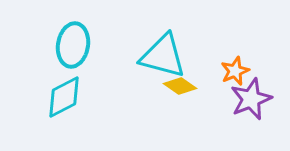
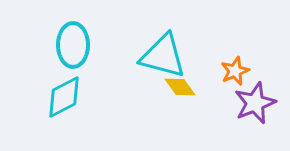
cyan ellipse: rotated 9 degrees counterclockwise
yellow diamond: moved 1 px down; rotated 20 degrees clockwise
purple star: moved 4 px right, 4 px down
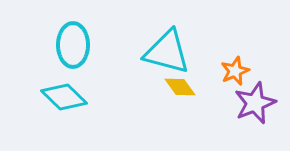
cyan triangle: moved 4 px right, 4 px up
cyan diamond: rotated 72 degrees clockwise
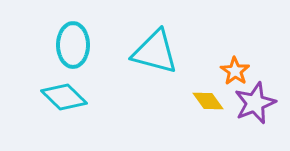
cyan triangle: moved 12 px left
orange star: rotated 16 degrees counterclockwise
yellow diamond: moved 28 px right, 14 px down
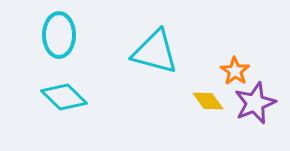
cyan ellipse: moved 14 px left, 10 px up
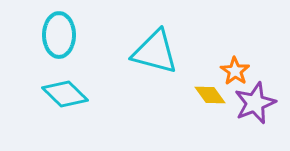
cyan diamond: moved 1 px right, 3 px up
yellow diamond: moved 2 px right, 6 px up
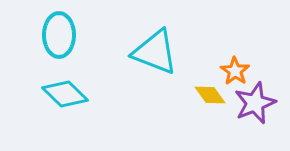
cyan triangle: rotated 6 degrees clockwise
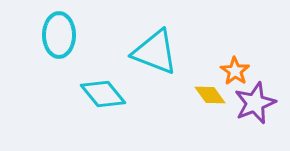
cyan diamond: moved 38 px right; rotated 6 degrees clockwise
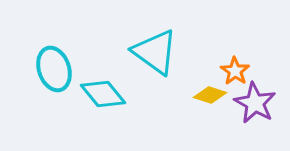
cyan ellipse: moved 5 px left, 34 px down; rotated 18 degrees counterclockwise
cyan triangle: rotated 15 degrees clockwise
yellow diamond: rotated 36 degrees counterclockwise
purple star: rotated 21 degrees counterclockwise
